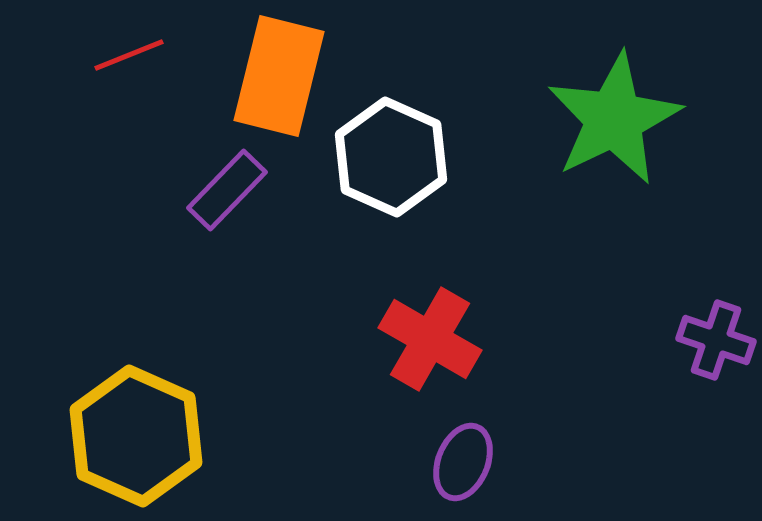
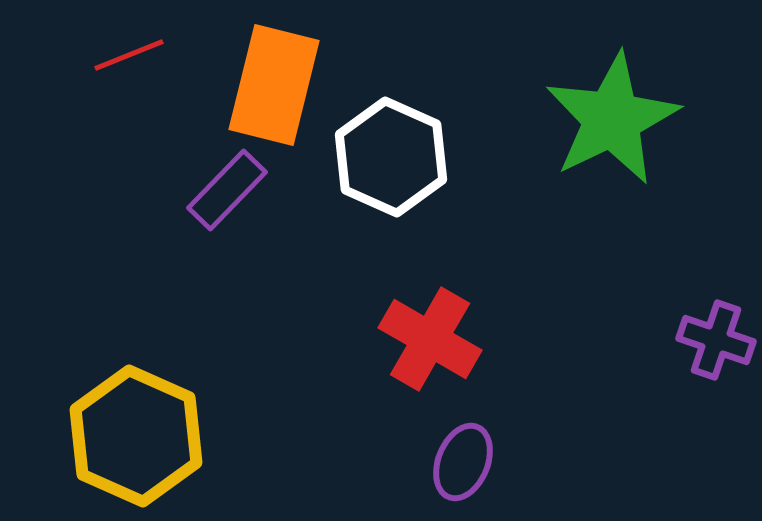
orange rectangle: moved 5 px left, 9 px down
green star: moved 2 px left
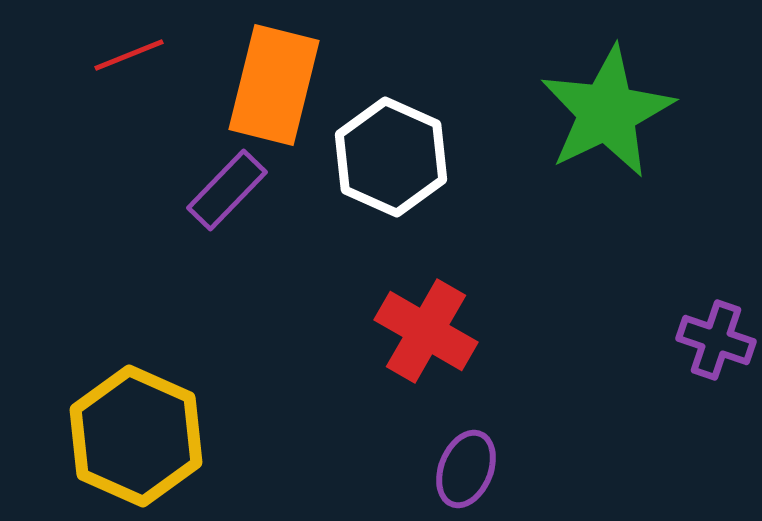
green star: moved 5 px left, 7 px up
red cross: moved 4 px left, 8 px up
purple ellipse: moved 3 px right, 7 px down
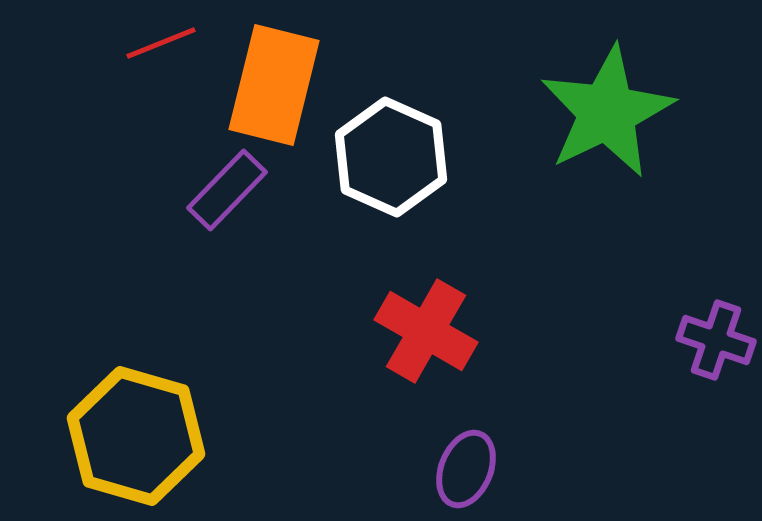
red line: moved 32 px right, 12 px up
yellow hexagon: rotated 8 degrees counterclockwise
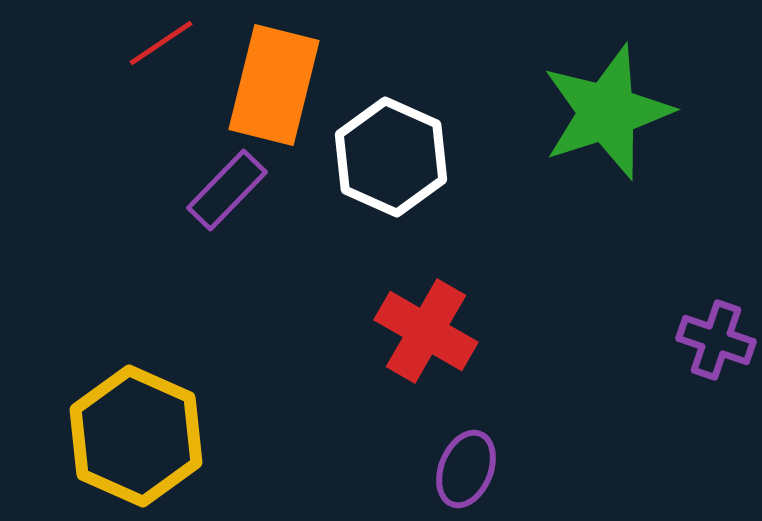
red line: rotated 12 degrees counterclockwise
green star: rotated 8 degrees clockwise
yellow hexagon: rotated 8 degrees clockwise
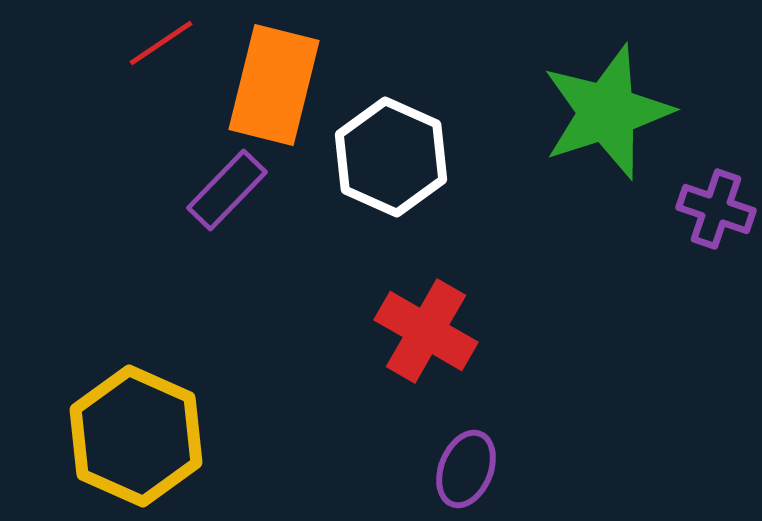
purple cross: moved 131 px up
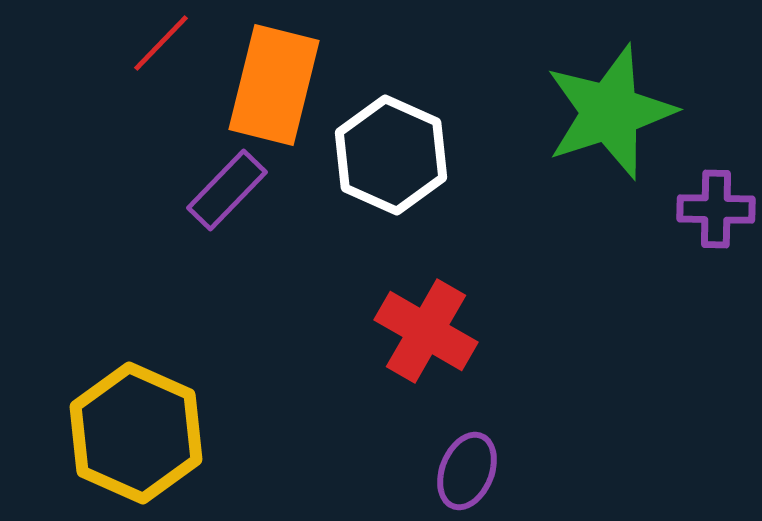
red line: rotated 12 degrees counterclockwise
green star: moved 3 px right
white hexagon: moved 2 px up
purple cross: rotated 18 degrees counterclockwise
yellow hexagon: moved 3 px up
purple ellipse: moved 1 px right, 2 px down
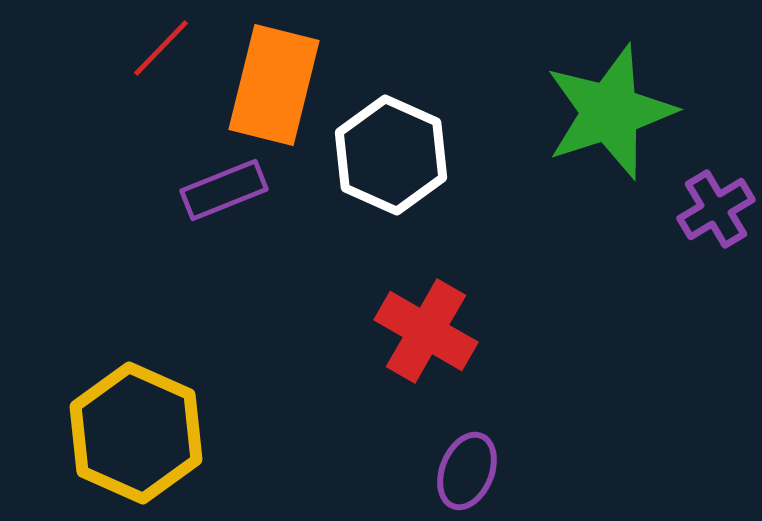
red line: moved 5 px down
purple rectangle: moved 3 px left; rotated 24 degrees clockwise
purple cross: rotated 32 degrees counterclockwise
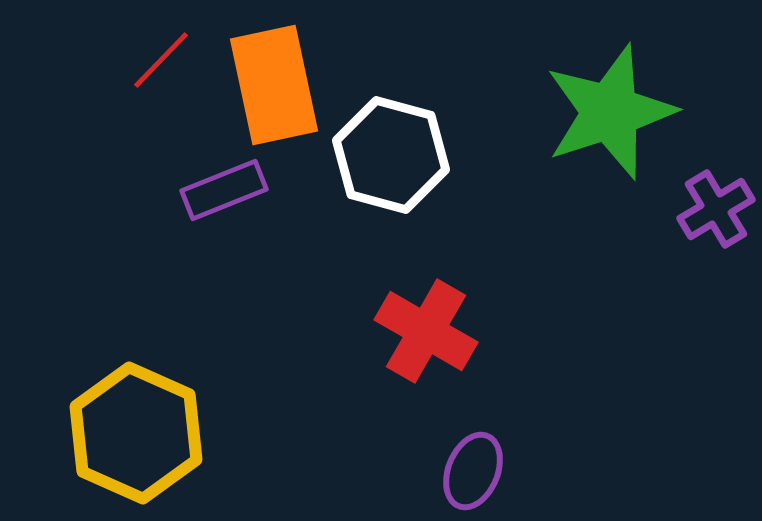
red line: moved 12 px down
orange rectangle: rotated 26 degrees counterclockwise
white hexagon: rotated 9 degrees counterclockwise
purple ellipse: moved 6 px right
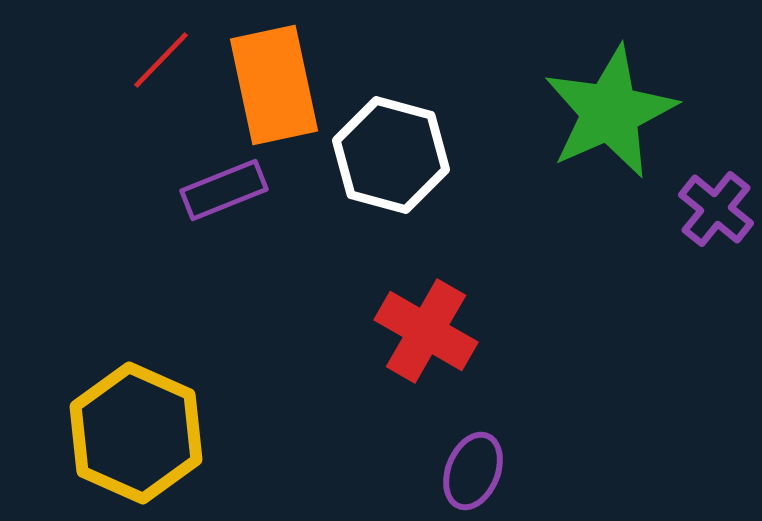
green star: rotated 6 degrees counterclockwise
purple cross: rotated 20 degrees counterclockwise
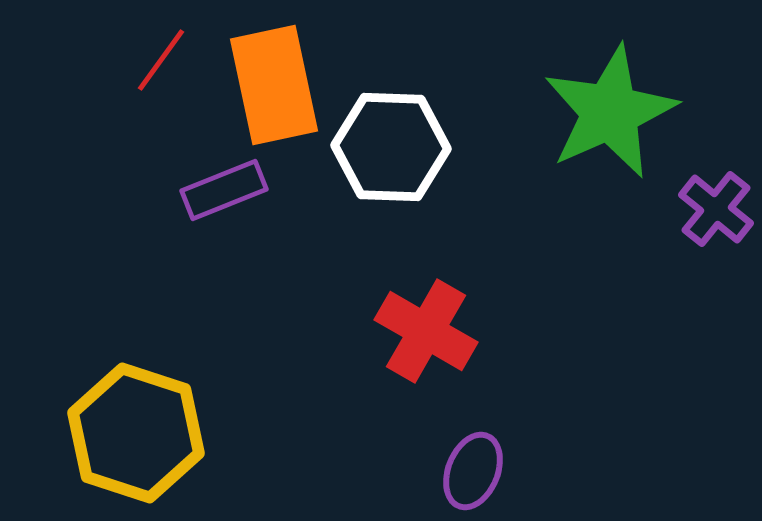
red line: rotated 8 degrees counterclockwise
white hexagon: moved 8 px up; rotated 13 degrees counterclockwise
yellow hexagon: rotated 6 degrees counterclockwise
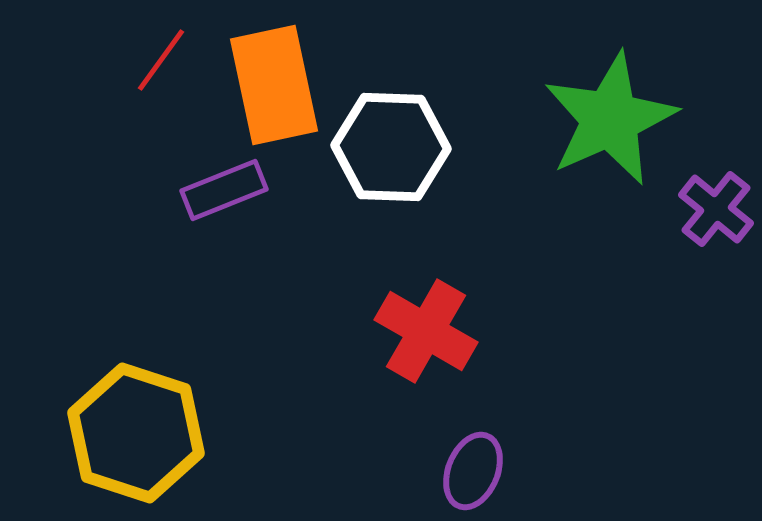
green star: moved 7 px down
